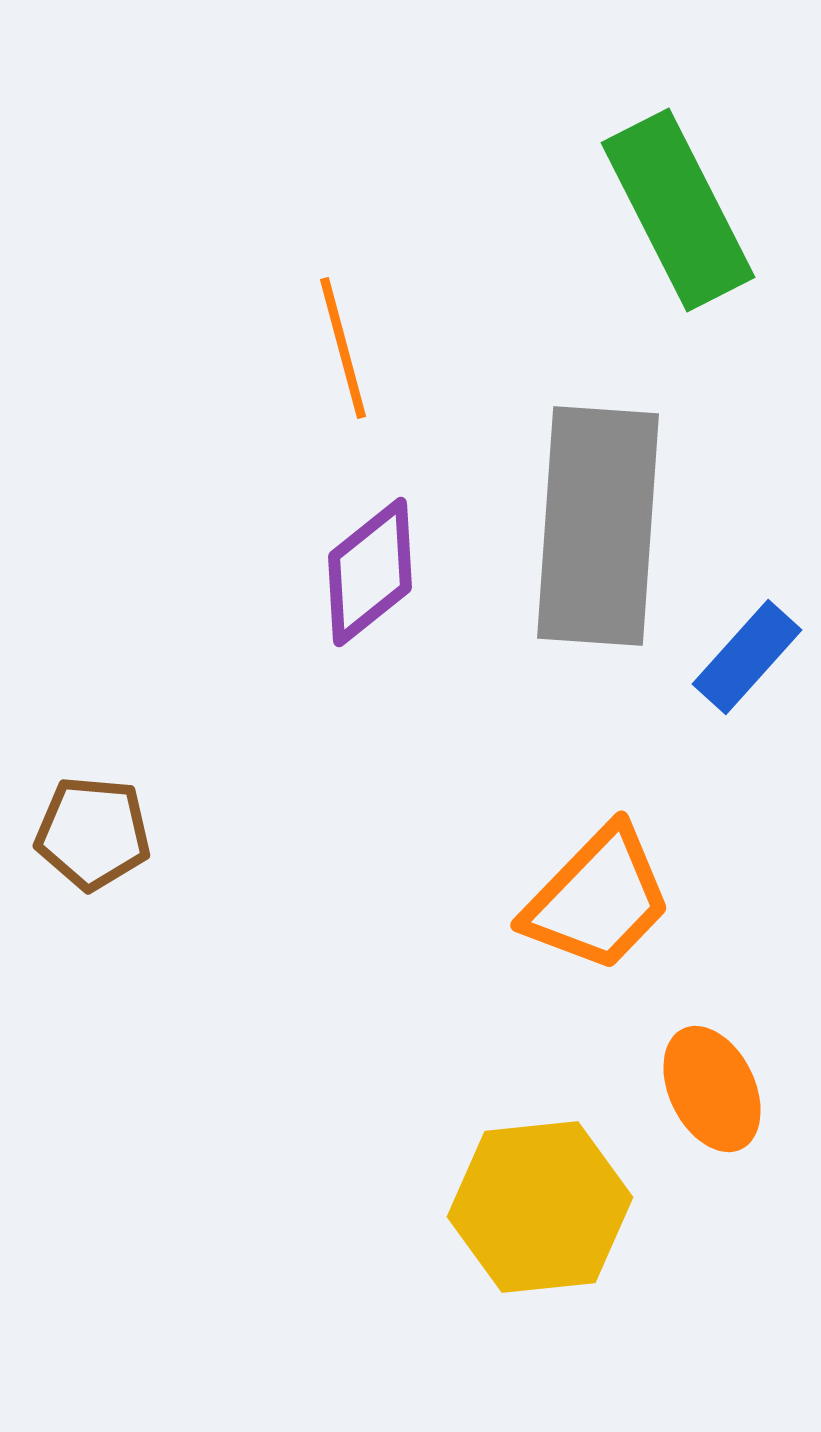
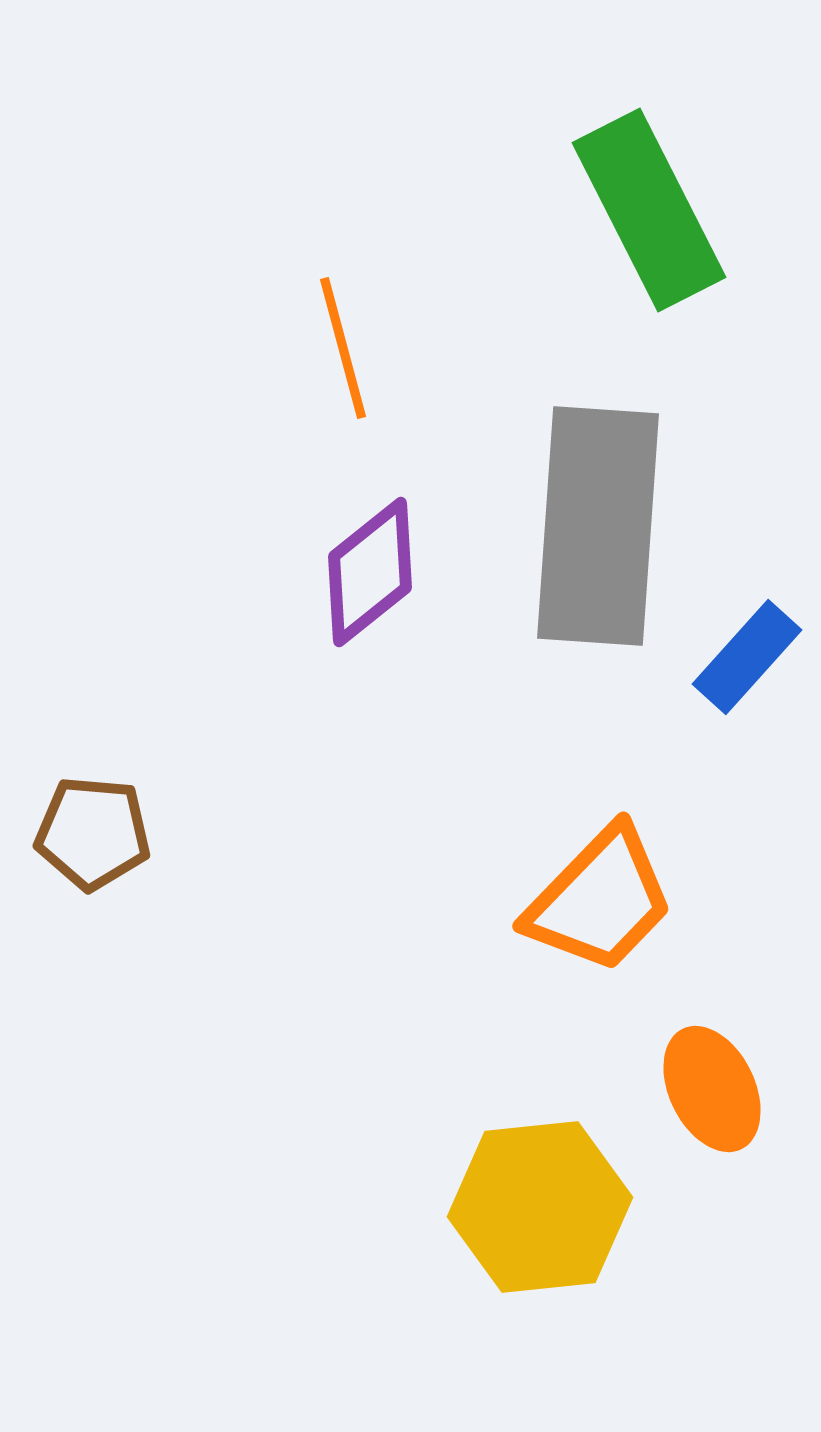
green rectangle: moved 29 px left
orange trapezoid: moved 2 px right, 1 px down
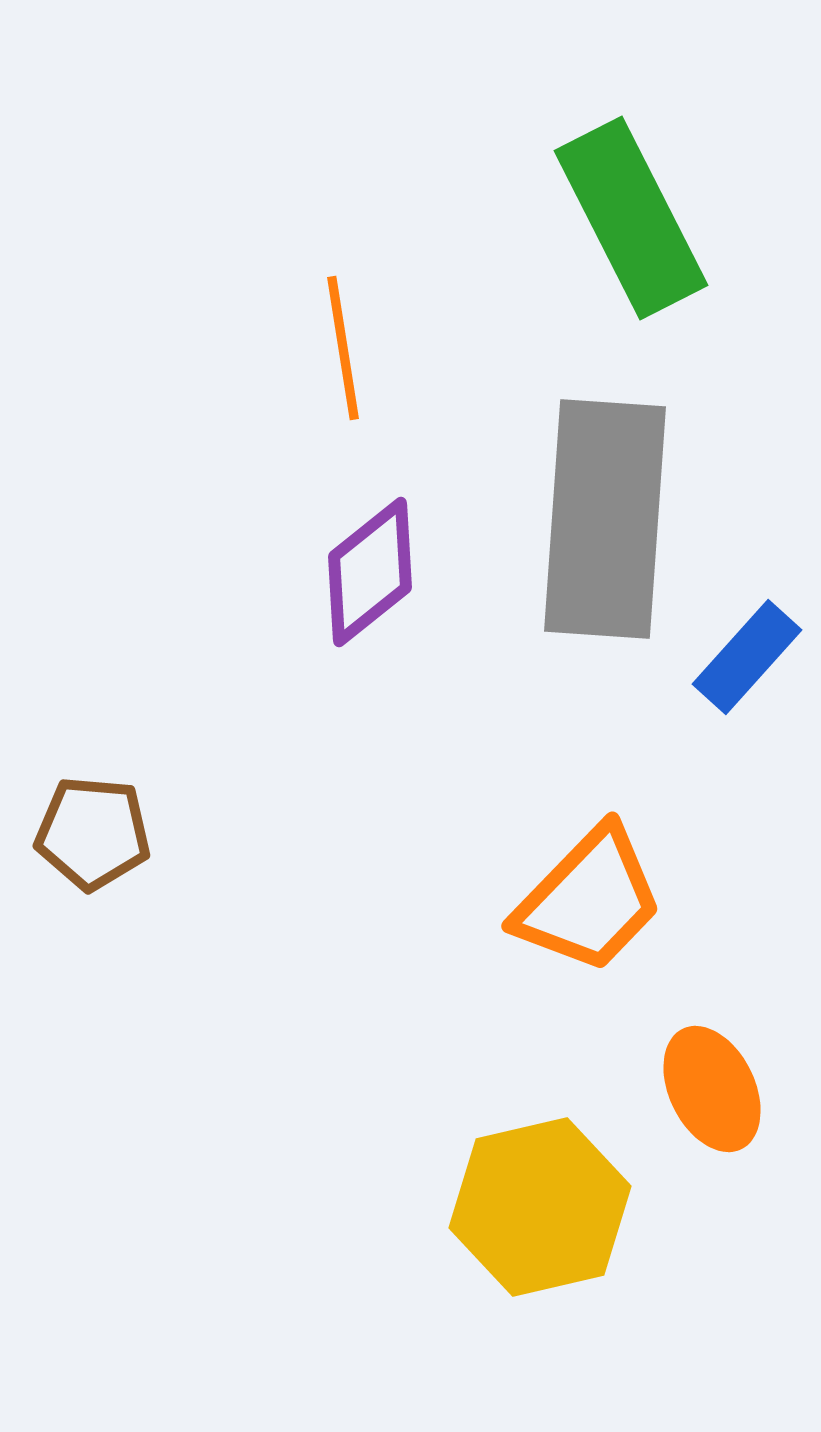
green rectangle: moved 18 px left, 8 px down
orange line: rotated 6 degrees clockwise
gray rectangle: moved 7 px right, 7 px up
orange trapezoid: moved 11 px left
yellow hexagon: rotated 7 degrees counterclockwise
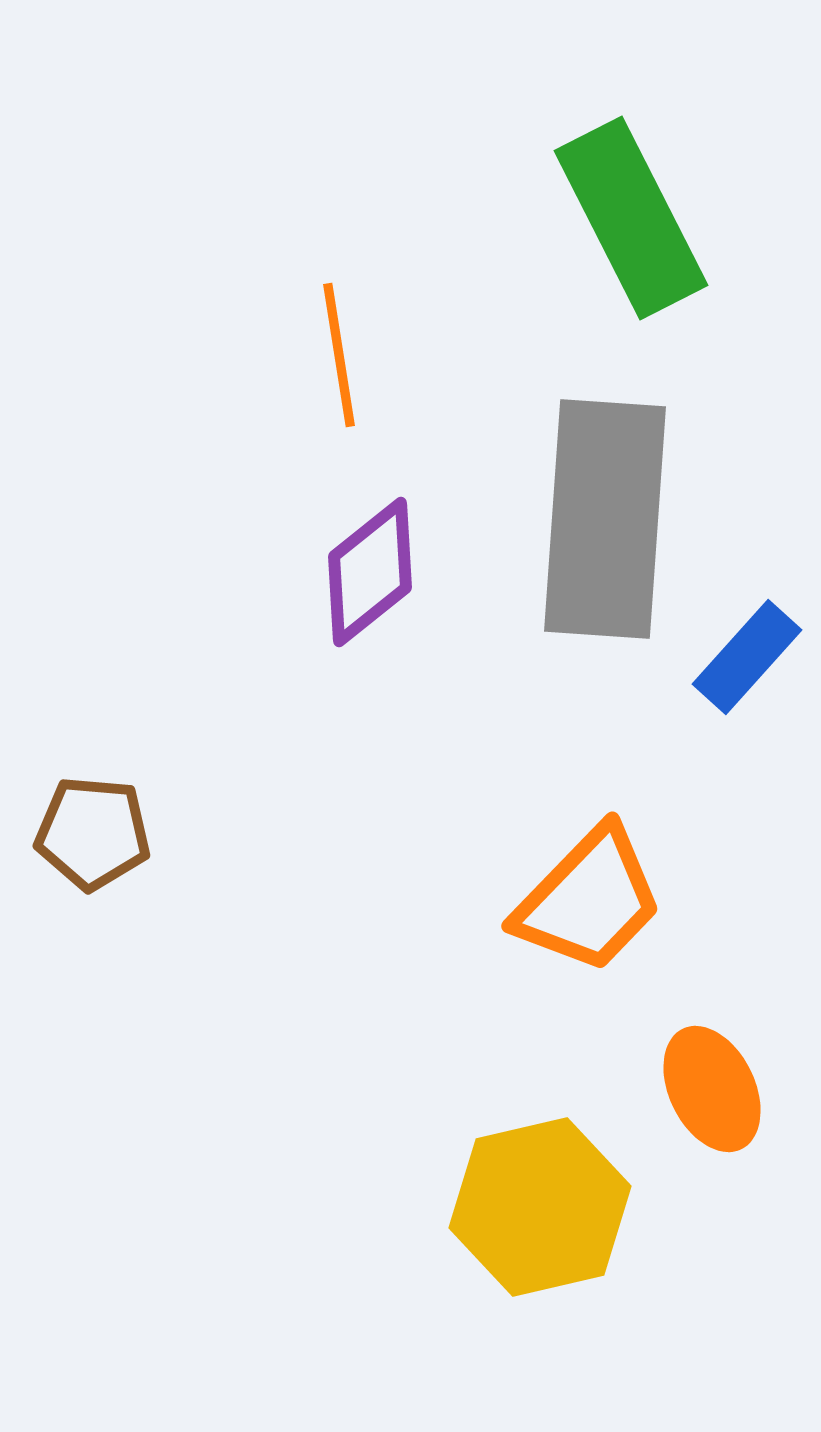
orange line: moved 4 px left, 7 px down
